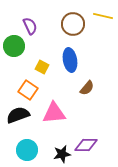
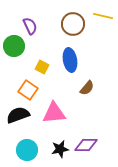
black star: moved 2 px left, 5 px up
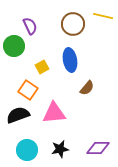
yellow square: rotated 32 degrees clockwise
purple diamond: moved 12 px right, 3 px down
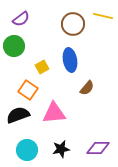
purple semicircle: moved 9 px left, 7 px up; rotated 78 degrees clockwise
black star: moved 1 px right
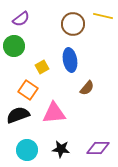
black star: rotated 18 degrees clockwise
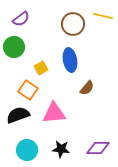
green circle: moved 1 px down
yellow square: moved 1 px left, 1 px down
